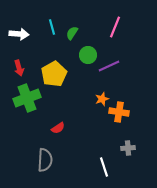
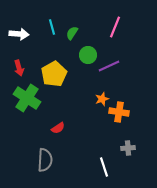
green cross: rotated 36 degrees counterclockwise
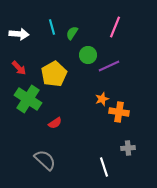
red arrow: rotated 28 degrees counterclockwise
green cross: moved 1 px right, 1 px down
red semicircle: moved 3 px left, 5 px up
gray semicircle: rotated 50 degrees counterclockwise
